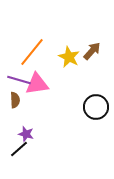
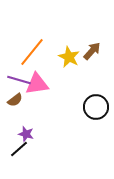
brown semicircle: rotated 56 degrees clockwise
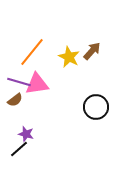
purple line: moved 2 px down
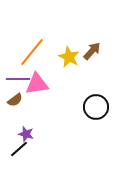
purple line: moved 1 px left, 3 px up; rotated 15 degrees counterclockwise
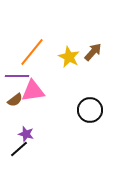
brown arrow: moved 1 px right, 1 px down
purple line: moved 1 px left, 3 px up
pink triangle: moved 4 px left, 7 px down
black circle: moved 6 px left, 3 px down
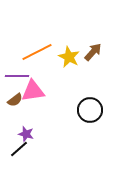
orange line: moved 5 px right; rotated 24 degrees clockwise
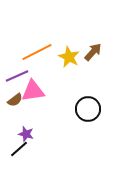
purple line: rotated 25 degrees counterclockwise
black circle: moved 2 px left, 1 px up
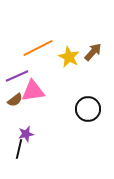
orange line: moved 1 px right, 4 px up
purple star: rotated 28 degrees counterclockwise
black line: rotated 36 degrees counterclockwise
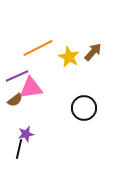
pink triangle: moved 2 px left, 3 px up
black circle: moved 4 px left, 1 px up
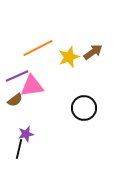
brown arrow: rotated 12 degrees clockwise
yellow star: rotated 25 degrees clockwise
pink triangle: moved 1 px right, 2 px up
